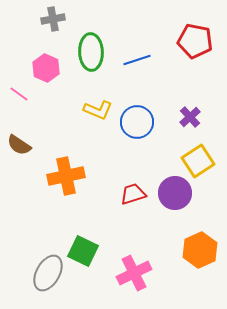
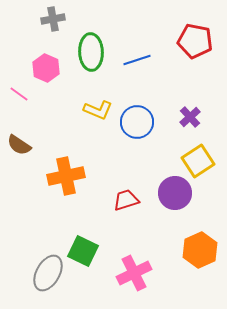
red trapezoid: moved 7 px left, 6 px down
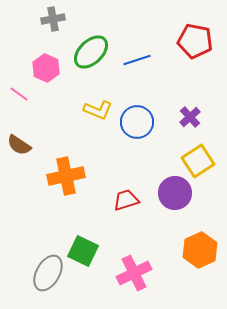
green ellipse: rotated 48 degrees clockwise
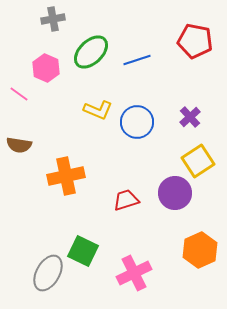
brown semicircle: rotated 25 degrees counterclockwise
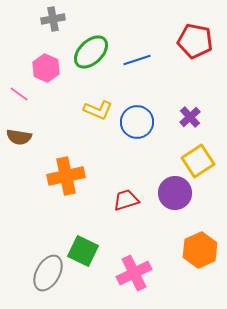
brown semicircle: moved 8 px up
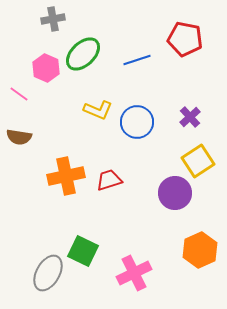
red pentagon: moved 10 px left, 2 px up
green ellipse: moved 8 px left, 2 px down
red trapezoid: moved 17 px left, 20 px up
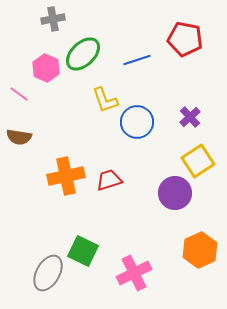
yellow L-shape: moved 7 px right, 10 px up; rotated 48 degrees clockwise
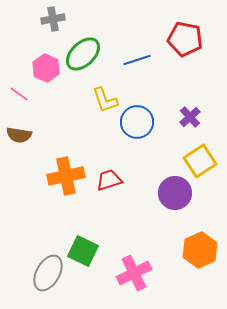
brown semicircle: moved 2 px up
yellow square: moved 2 px right
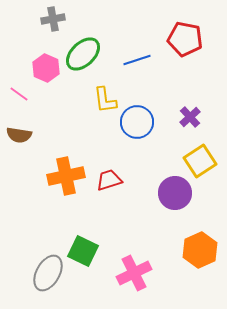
yellow L-shape: rotated 12 degrees clockwise
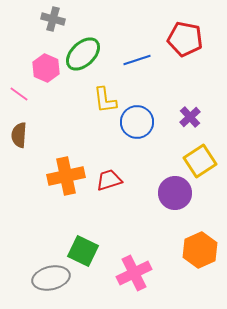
gray cross: rotated 25 degrees clockwise
brown semicircle: rotated 85 degrees clockwise
gray ellipse: moved 3 px right, 5 px down; rotated 48 degrees clockwise
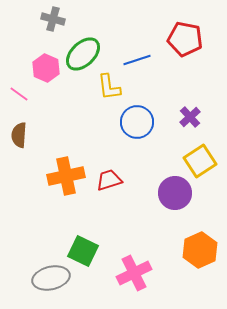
yellow L-shape: moved 4 px right, 13 px up
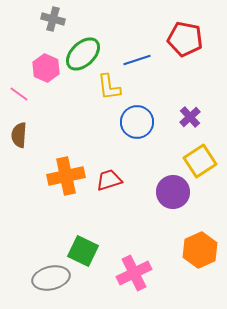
purple circle: moved 2 px left, 1 px up
